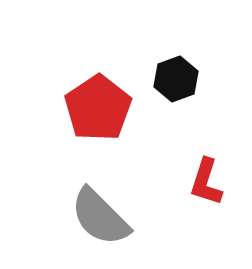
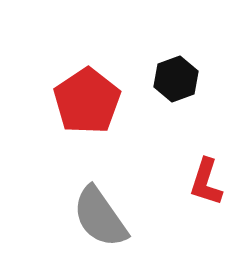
red pentagon: moved 11 px left, 7 px up
gray semicircle: rotated 10 degrees clockwise
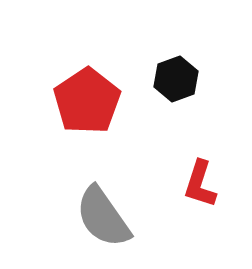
red L-shape: moved 6 px left, 2 px down
gray semicircle: moved 3 px right
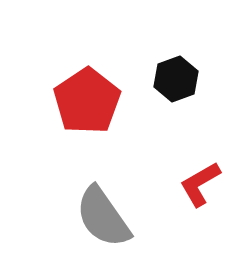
red L-shape: rotated 42 degrees clockwise
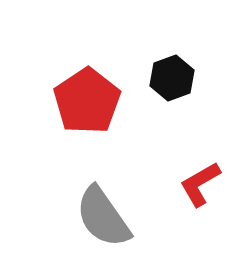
black hexagon: moved 4 px left, 1 px up
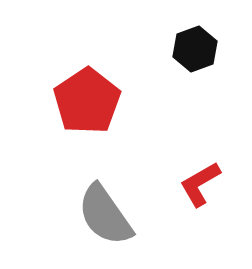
black hexagon: moved 23 px right, 29 px up
gray semicircle: moved 2 px right, 2 px up
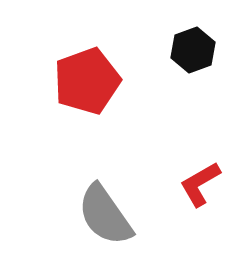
black hexagon: moved 2 px left, 1 px down
red pentagon: moved 20 px up; rotated 14 degrees clockwise
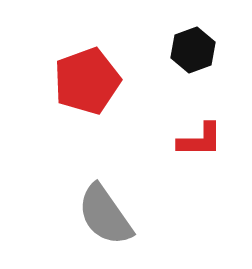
red L-shape: moved 44 px up; rotated 150 degrees counterclockwise
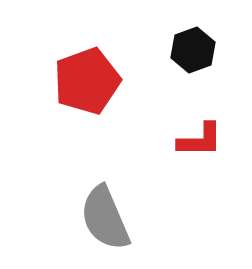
gray semicircle: moved 3 px down; rotated 12 degrees clockwise
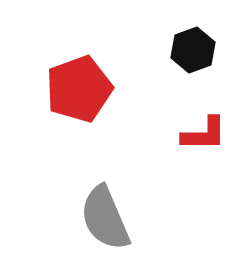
red pentagon: moved 8 px left, 8 px down
red L-shape: moved 4 px right, 6 px up
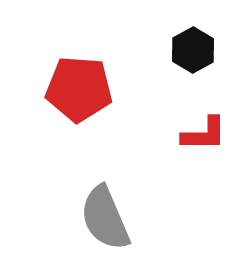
black hexagon: rotated 9 degrees counterclockwise
red pentagon: rotated 24 degrees clockwise
